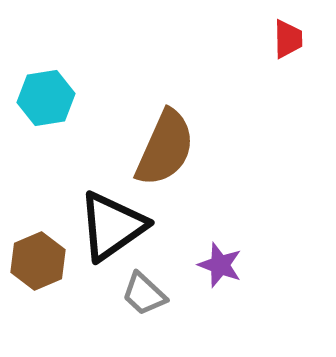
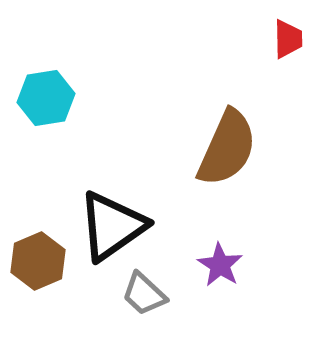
brown semicircle: moved 62 px right
purple star: rotated 12 degrees clockwise
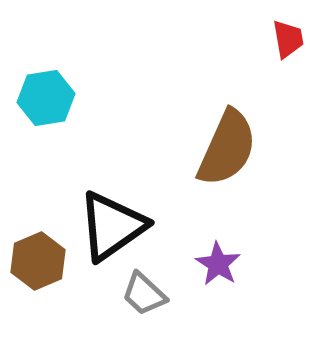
red trapezoid: rotated 9 degrees counterclockwise
purple star: moved 2 px left, 1 px up
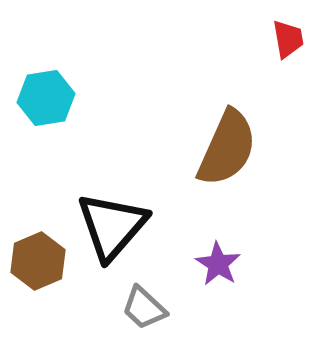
black triangle: rotated 14 degrees counterclockwise
gray trapezoid: moved 14 px down
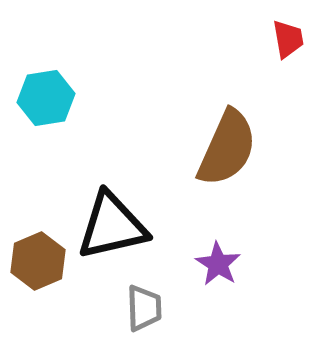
black triangle: rotated 36 degrees clockwise
gray trapezoid: rotated 135 degrees counterclockwise
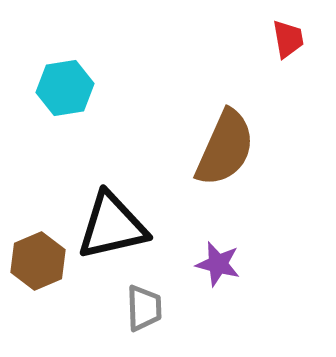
cyan hexagon: moved 19 px right, 10 px up
brown semicircle: moved 2 px left
purple star: rotated 18 degrees counterclockwise
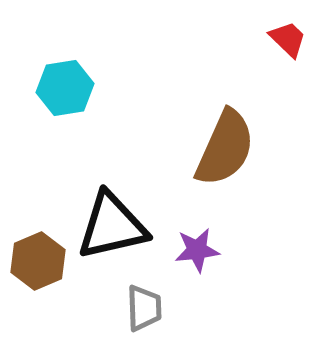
red trapezoid: rotated 36 degrees counterclockwise
purple star: moved 21 px left, 14 px up; rotated 21 degrees counterclockwise
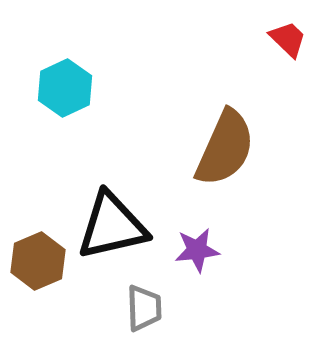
cyan hexagon: rotated 16 degrees counterclockwise
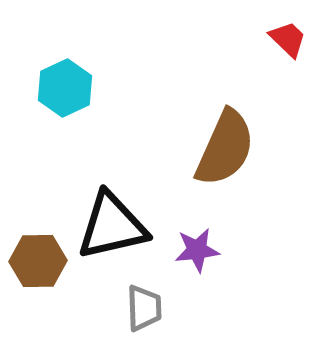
brown hexagon: rotated 22 degrees clockwise
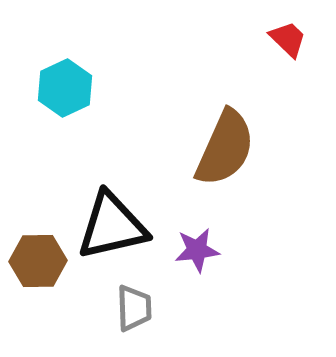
gray trapezoid: moved 10 px left
